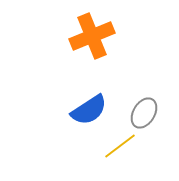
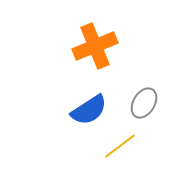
orange cross: moved 3 px right, 10 px down
gray ellipse: moved 10 px up
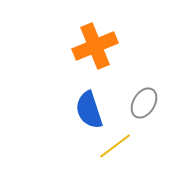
blue semicircle: rotated 105 degrees clockwise
yellow line: moved 5 px left
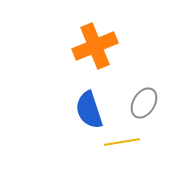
yellow line: moved 7 px right, 4 px up; rotated 28 degrees clockwise
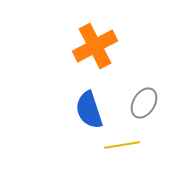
orange cross: rotated 6 degrees counterclockwise
yellow line: moved 3 px down
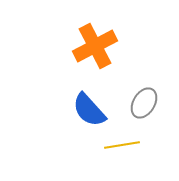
blue semicircle: rotated 24 degrees counterclockwise
